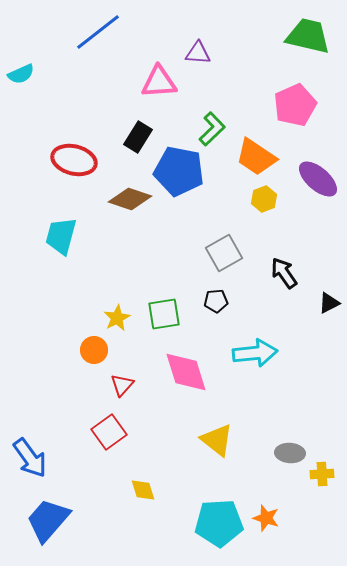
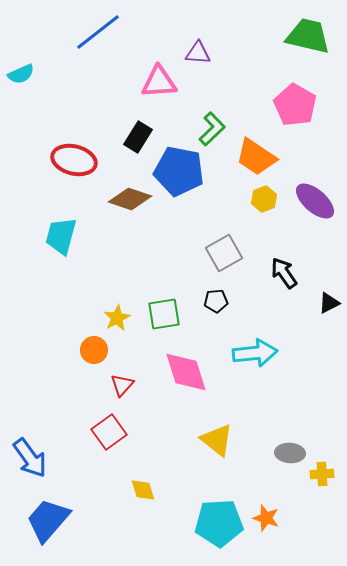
pink pentagon: rotated 18 degrees counterclockwise
purple ellipse: moved 3 px left, 22 px down
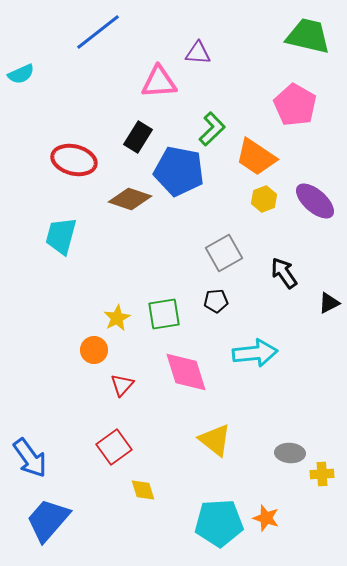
red square: moved 5 px right, 15 px down
yellow triangle: moved 2 px left
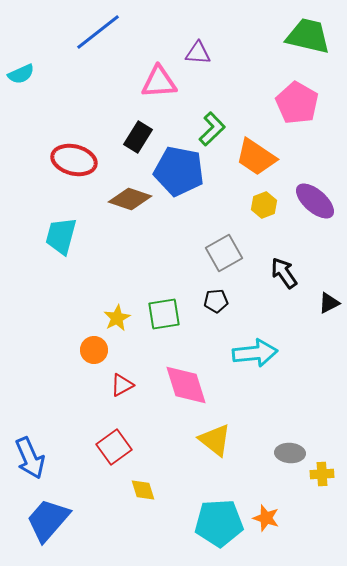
pink pentagon: moved 2 px right, 2 px up
yellow hexagon: moved 6 px down
pink diamond: moved 13 px down
red triangle: rotated 20 degrees clockwise
blue arrow: rotated 12 degrees clockwise
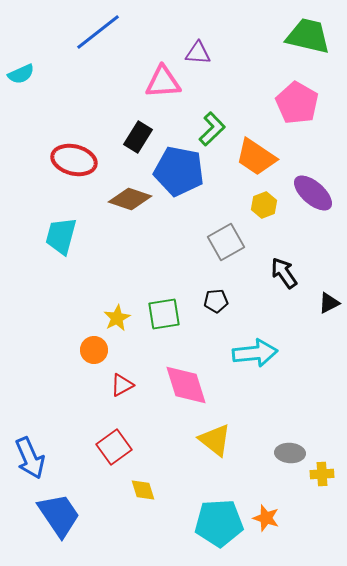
pink triangle: moved 4 px right
purple ellipse: moved 2 px left, 8 px up
gray square: moved 2 px right, 11 px up
blue trapezoid: moved 11 px right, 5 px up; rotated 105 degrees clockwise
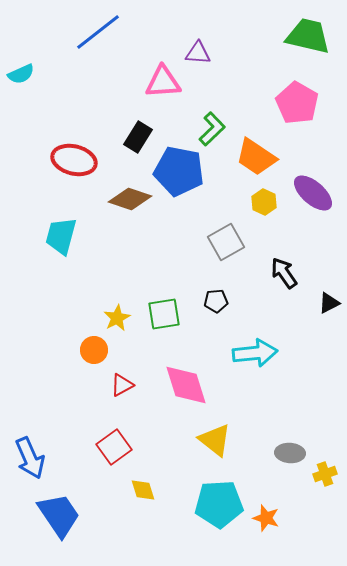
yellow hexagon: moved 3 px up; rotated 15 degrees counterclockwise
yellow cross: moved 3 px right; rotated 15 degrees counterclockwise
cyan pentagon: moved 19 px up
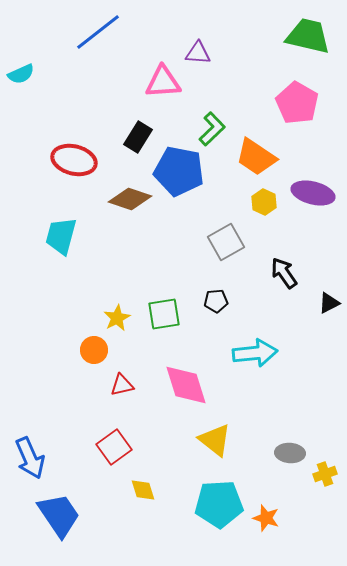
purple ellipse: rotated 27 degrees counterclockwise
red triangle: rotated 15 degrees clockwise
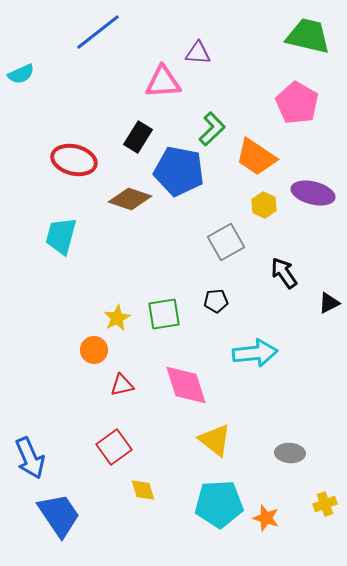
yellow hexagon: moved 3 px down
yellow cross: moved 30 px down
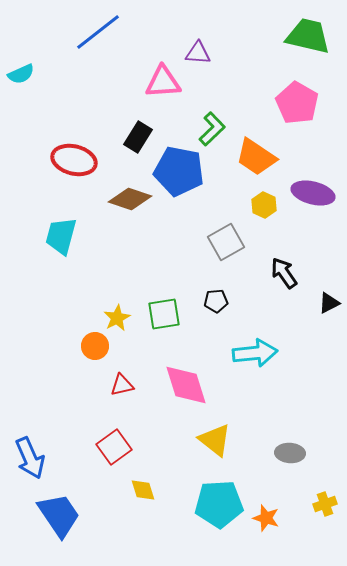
orange circle: moved 1 px right, 4 px up
